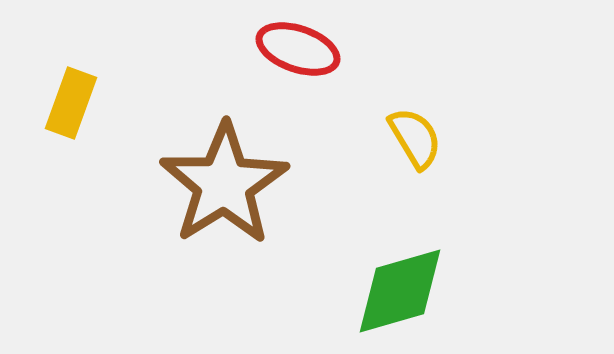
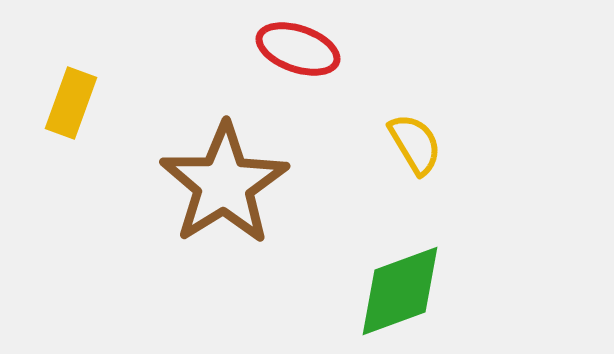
yellow semicircle: moved 6 px down
green diamond: rotated 4 degrees counterclockwise
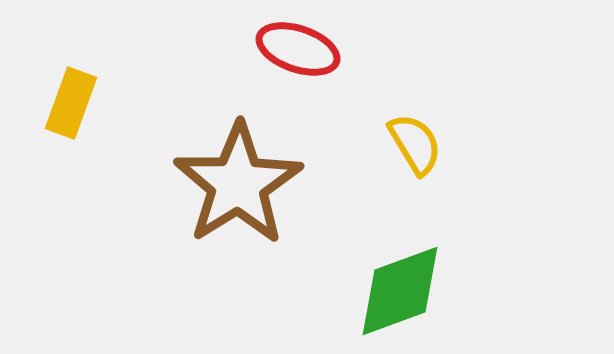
brown star: moved 14 px right
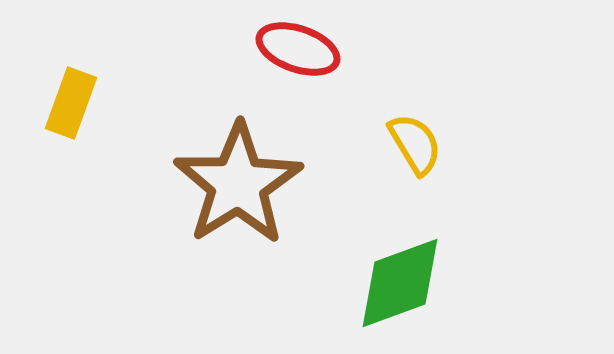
green diamond: moved 8 px up
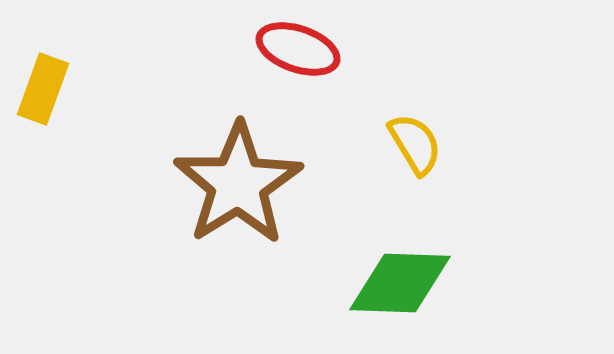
yellow rectangle: moved 28 px left, 14 px up
green diamond: rotated 22 degrees clockwise
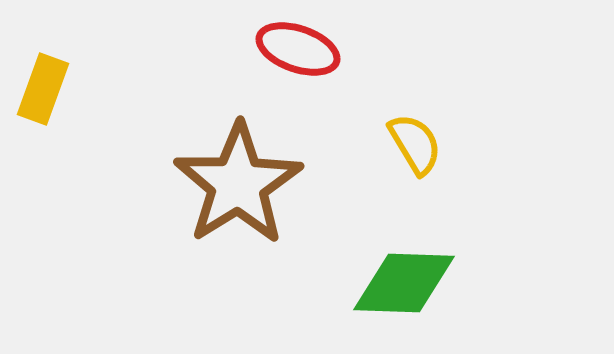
green diamond: moved 4 px right
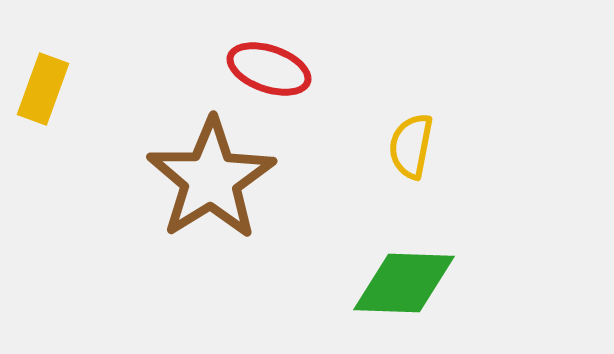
red ellipse: moved 29 px left, 20 px down
yellow semicircle: moved 4 px left, 2 px down; rotated 138 degrees counterclockwise
brown star: moved 27 px left, 5 px up
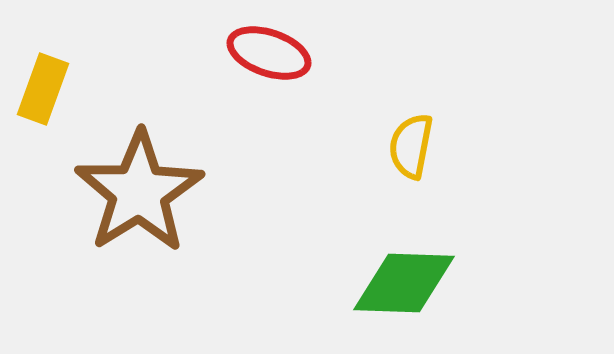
red ellipse: moved 16 px up
brown star: moved 72 px left, 13 px down
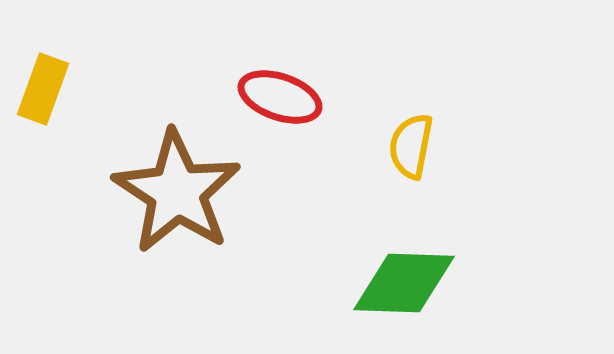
red ellipse: moved 11 px right, 44 px down
brown star: moved 38 px right; rotated 7 degrees counterclockwise
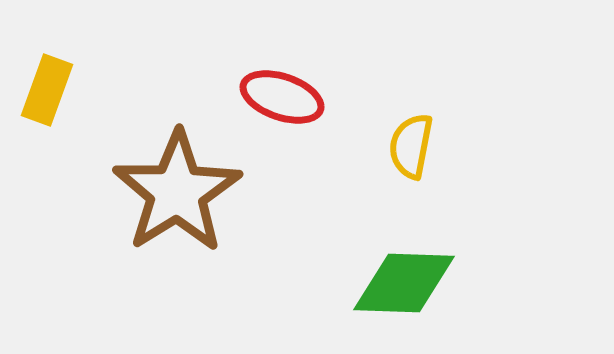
yellow rectangle: moved 4 px right, 1 px down
red ellipse: moved 2 px right
brown star: rotated 7 degrees clockwise
